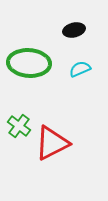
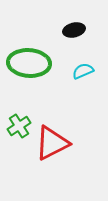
cyan semicircle: moved 3 px right, 2 px down
green cross: rotated 20 degrees clockwise
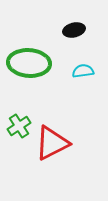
cyan semicircle: rotated 15 degrees clockwise
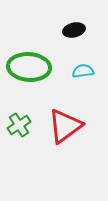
green ellipse: moved 4 px down
green cross: moved 1 px up
red triangle: moved 13 px right, 17 px up; rotated 9 degrees counterclockwise
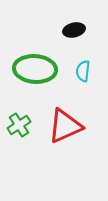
green ellipse: moved 6 px right, 2 px down
cyan semicircle: rotated 75 degrees counterclockwise
red triangle: rotated 12 degrees clockwise
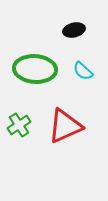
cyan semicircle: rotated 55 degrees counterclockwise
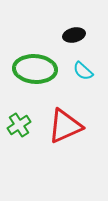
black ellipse: moved 5 px down
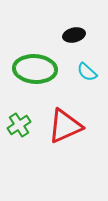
cyan semicircle: moved 4 px right, 1 px down
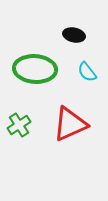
black ellipse: rotated 25 degrees clockwise
cyan semicircle: rotated 10 degrees clockwise
red triangle: moved 5 px right, 2 px up
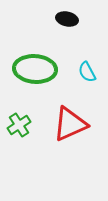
black ellipse: moved 7 px left, 16 px up
cyan semicircle: rotated 10 degrees clockwise
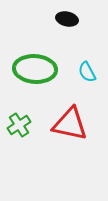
red triangle: rotated 36 degrees clockwise
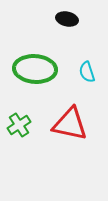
cyan semicircle: rotated 10 degrees clockwise
